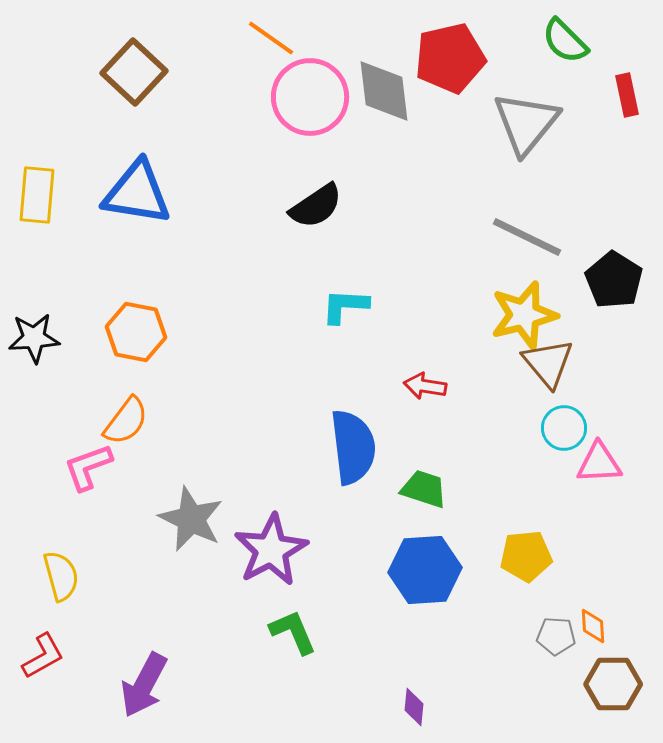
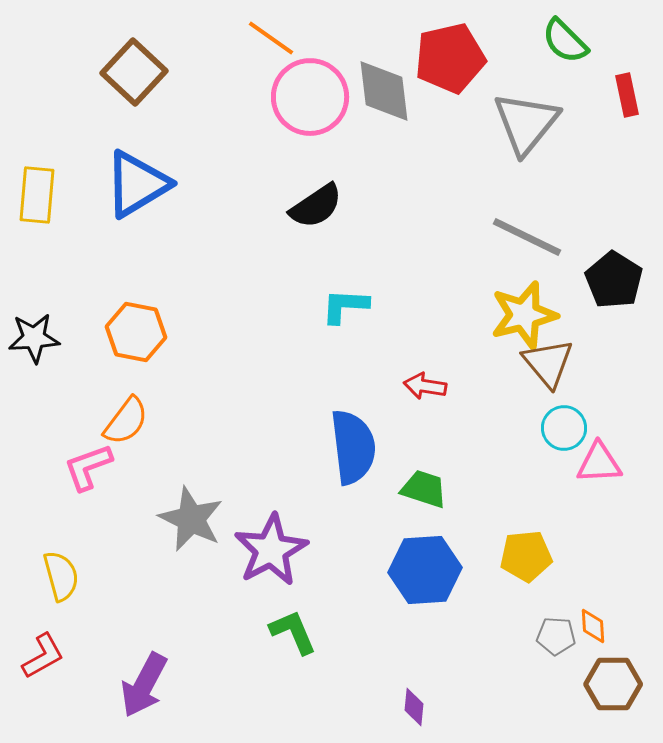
blue triangle: moved 9 px up; rotated 40 degrees counterclockwise
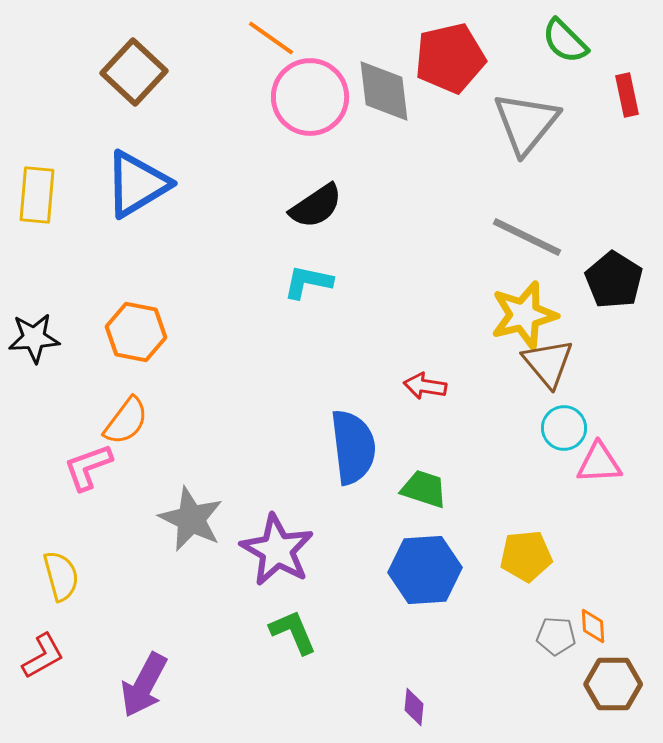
cyan L-shape: moved 37 px left, 24 px up; rotated 9 degrees clockwise
purple star: moved 6 px right; rotated 14 degrees counterclockwise
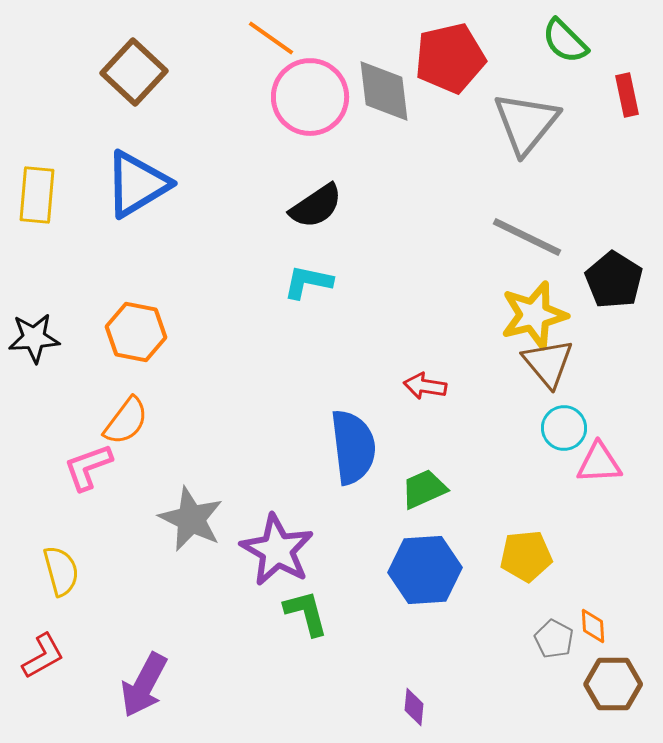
yellow star: moved 10 px right
green trapezoid: rotated 42 degrees counterclockwise
yellow semicircle: moved 5 px up
green L-shape: moved 13 px right, 19 px up; rotated 8 degrees clockwise
gray pentagon: moved 2 px left, 3 px down; rotated 24 degrees clockwise
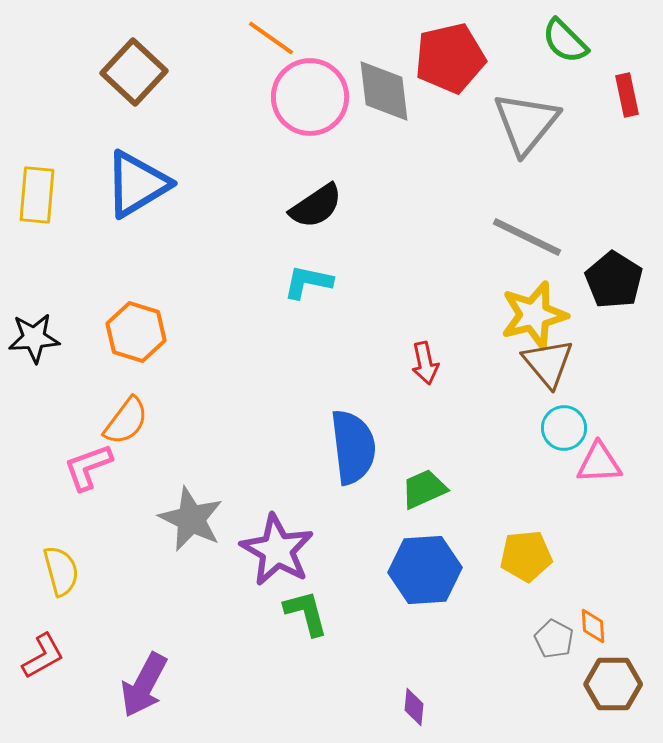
orange hexagon: rotated 6 degrees clockwise
red arrow: moved 23 px up; rotated 111 degrees counterclockwise
